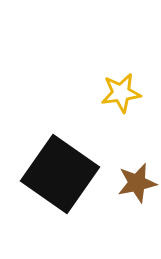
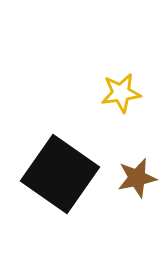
brown star: moved 5 px up
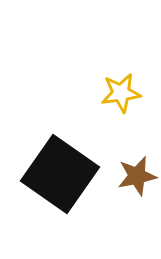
brown star: moved 2 px up
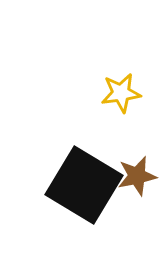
black square: moved 24 px right, 11 px down; rotated 4 degrees counterclockwise
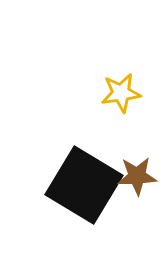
brown star: rotated 9 degrees clockwise
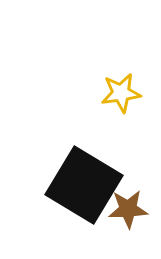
brown star: moved 9 px left, 33 px down
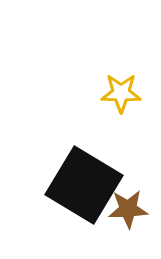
yellow star: rotated 9 degrees clockwise
